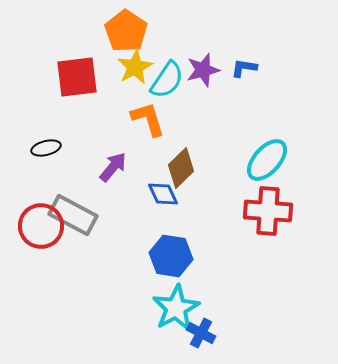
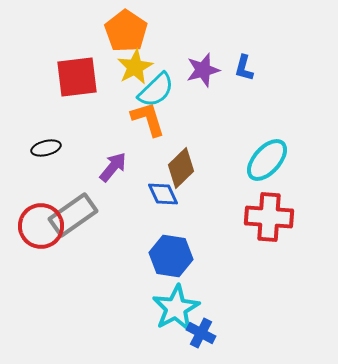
blue L-shape: rotated 84 degrees counterclockwise
cyan semicircle: moved 11 px left, 10 px down; rotated 12 degrees clockwise
red cross: moved 1 px right, 6 px down
gray rectangle: rotated 63 degrees counterclockwise
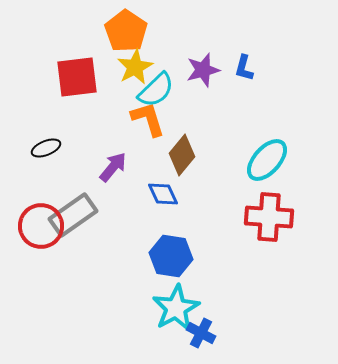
black ellipse: rotated 8 degrees counterclockwise
brown diamond: moved 1 px right, 13 px up; rotated 6 degrees counterclockwise
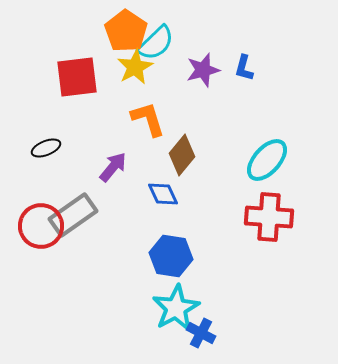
cyan semicircle: moved 47 px up
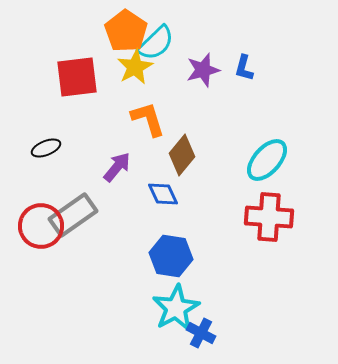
purple arrow: moved 4 px right
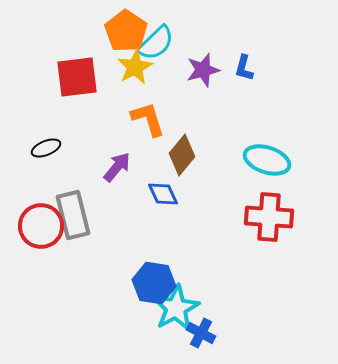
cyan ellipse: rotated 66 degrees clockwise
gray rectangle: rotated 69 degrees counterclockwise
blue hexagon: moved 17 px left, 27 px down
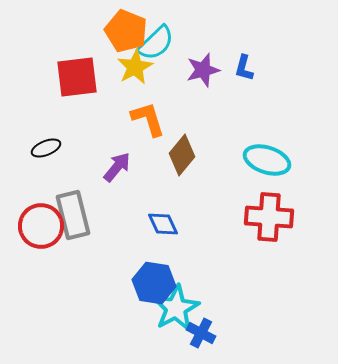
orange pentagon: rotated 12 degrees counterclockwise
blue diamond: moved 30 px down
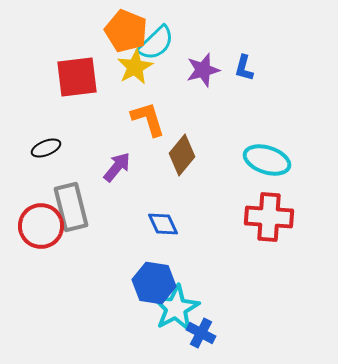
gray rectangle: moved 2 px left, 8 px up
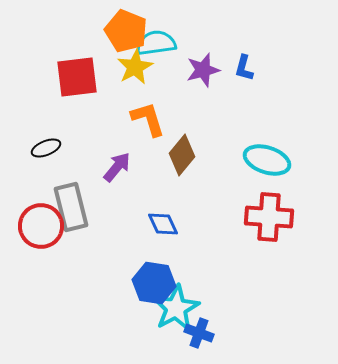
cyan semicircle: rotated 144 degrees counterclockwise
blue cross: moved 2 px left; rotated 8 degrees counterclockwise
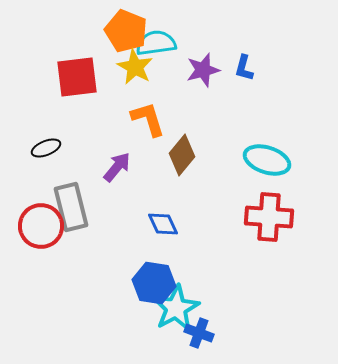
yellow star: rotated 15 degrees counterclockwise
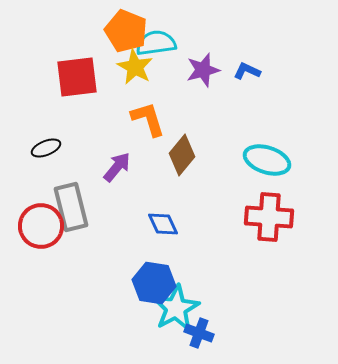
blue L-shape: moved 3 px right, 3 px down; rotated 100 degrees clockwise
